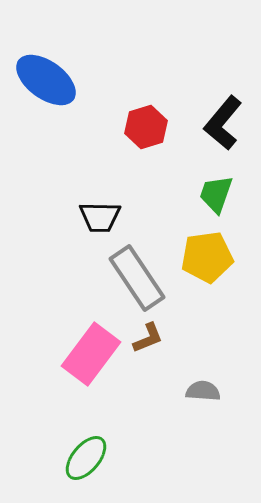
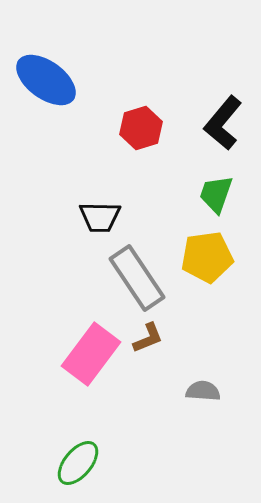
red hexagon: moved 5 px left, 1 px down
green ellipse: moved 8 px left, 5 px down
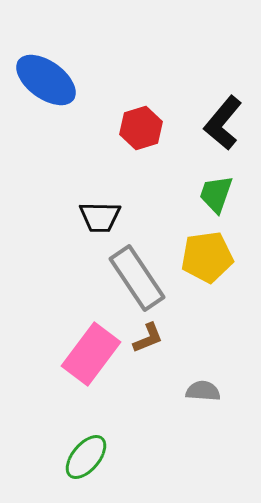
green ellipse: moved 8 px right, 6 px up
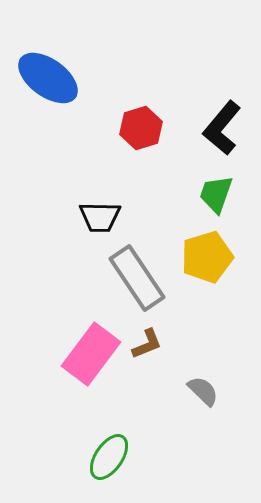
blue ellipse: moved 2 px right, 2 px up
black L-shape: moved 1 px left, 5 px down
yellow pentagon: rotated 9 degrees counterclockwise
brown L-shape: moved 1 px left, 6 px down
gray semicircle: rotated 40 degrees clockwise
green ellipse: moved 23 px right; rotated 6 degrees counterclockwise
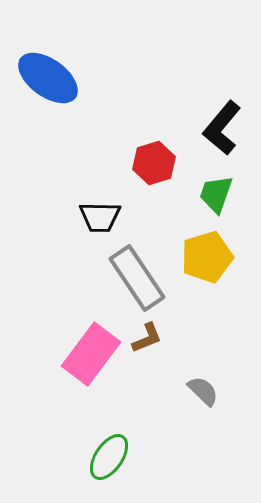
red hexagon: moved 13 px right, 35 px down
brown L-shape: moved 6 px up
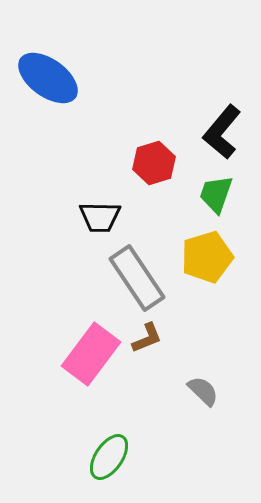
black L-shape: moved 4 px down
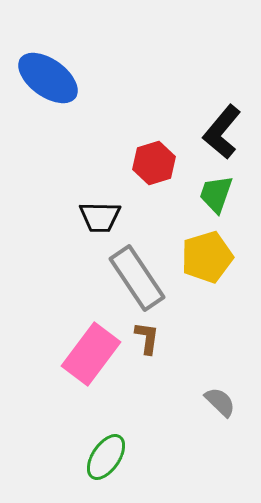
brown L-shape: rotated 60 degrees counterclockwise
gray semicircle: moved 17 px right, 11 px down
green ellipse: moved 3 px left
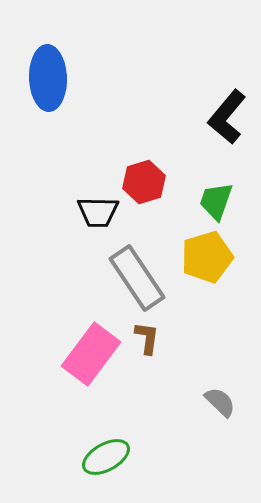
blue ellipse: rotated 52 degrees clockwise
black L-shape: moved 5 px right, 15 px up
red hexagon: moved 10 px left, 19 px down
green trapezoid: moved 7 px down
black trapezoid: moved 2 px left, 5 px up
green ellipse: rotated 27 degrees clockwise
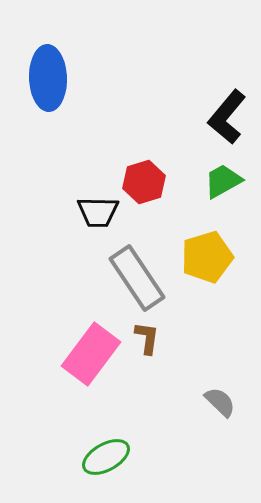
green trapezoid: moved 7 px right, 20 px up; rotated 42 degrees clockwise
